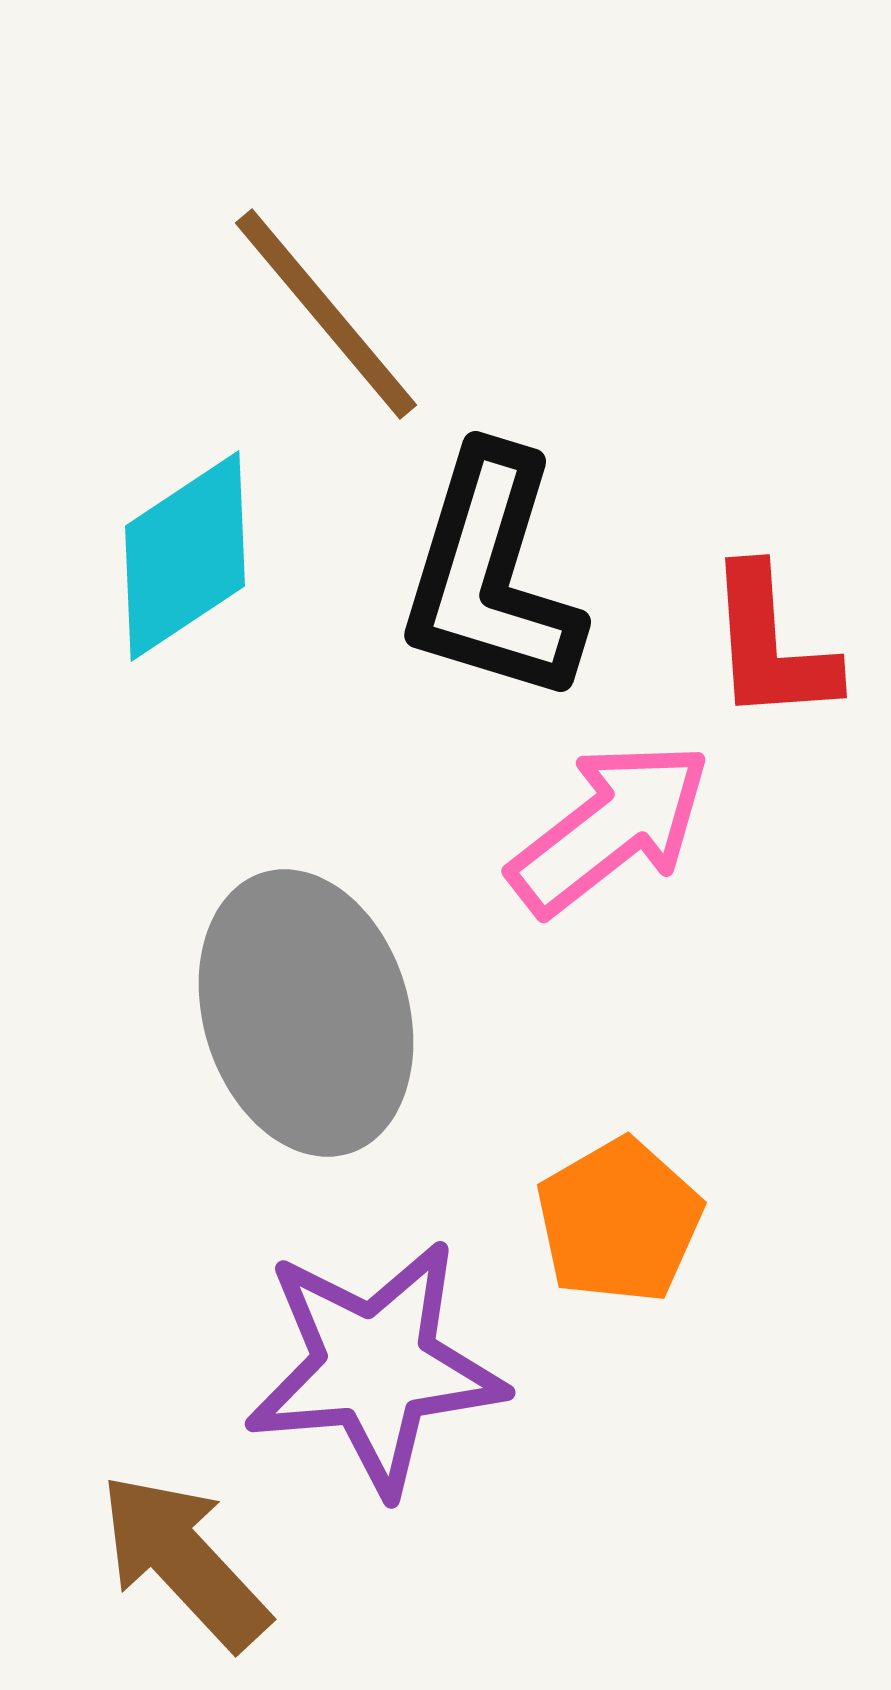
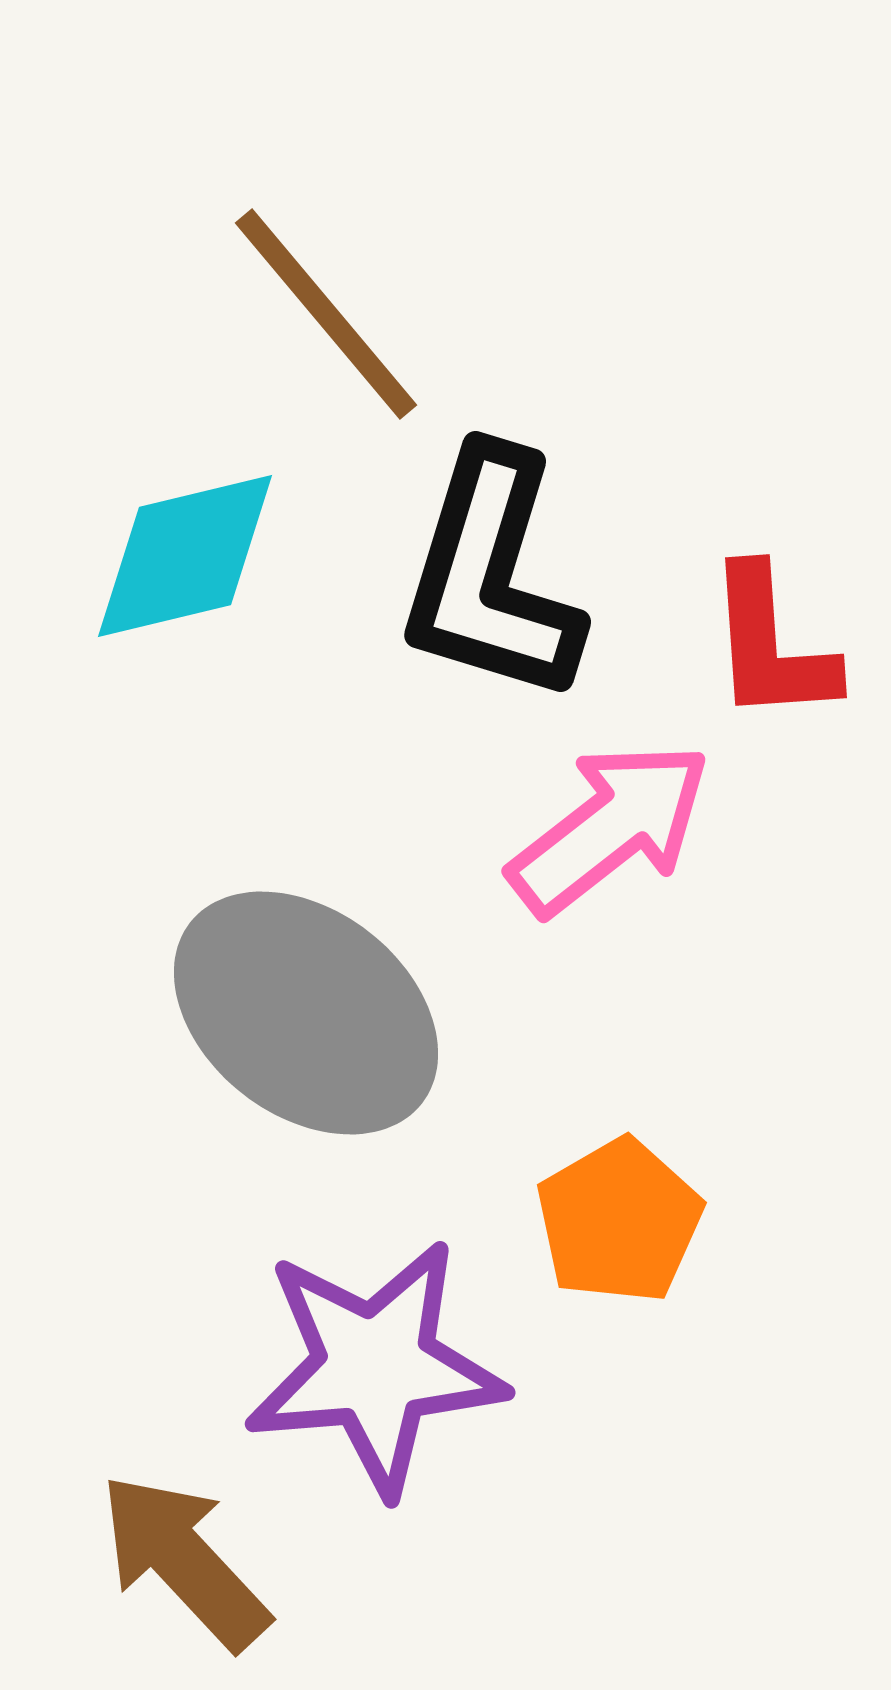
cyan diamond: rotated 20 degrees clockwise
gray ellipse: rotated 35 degrees counterclockwise
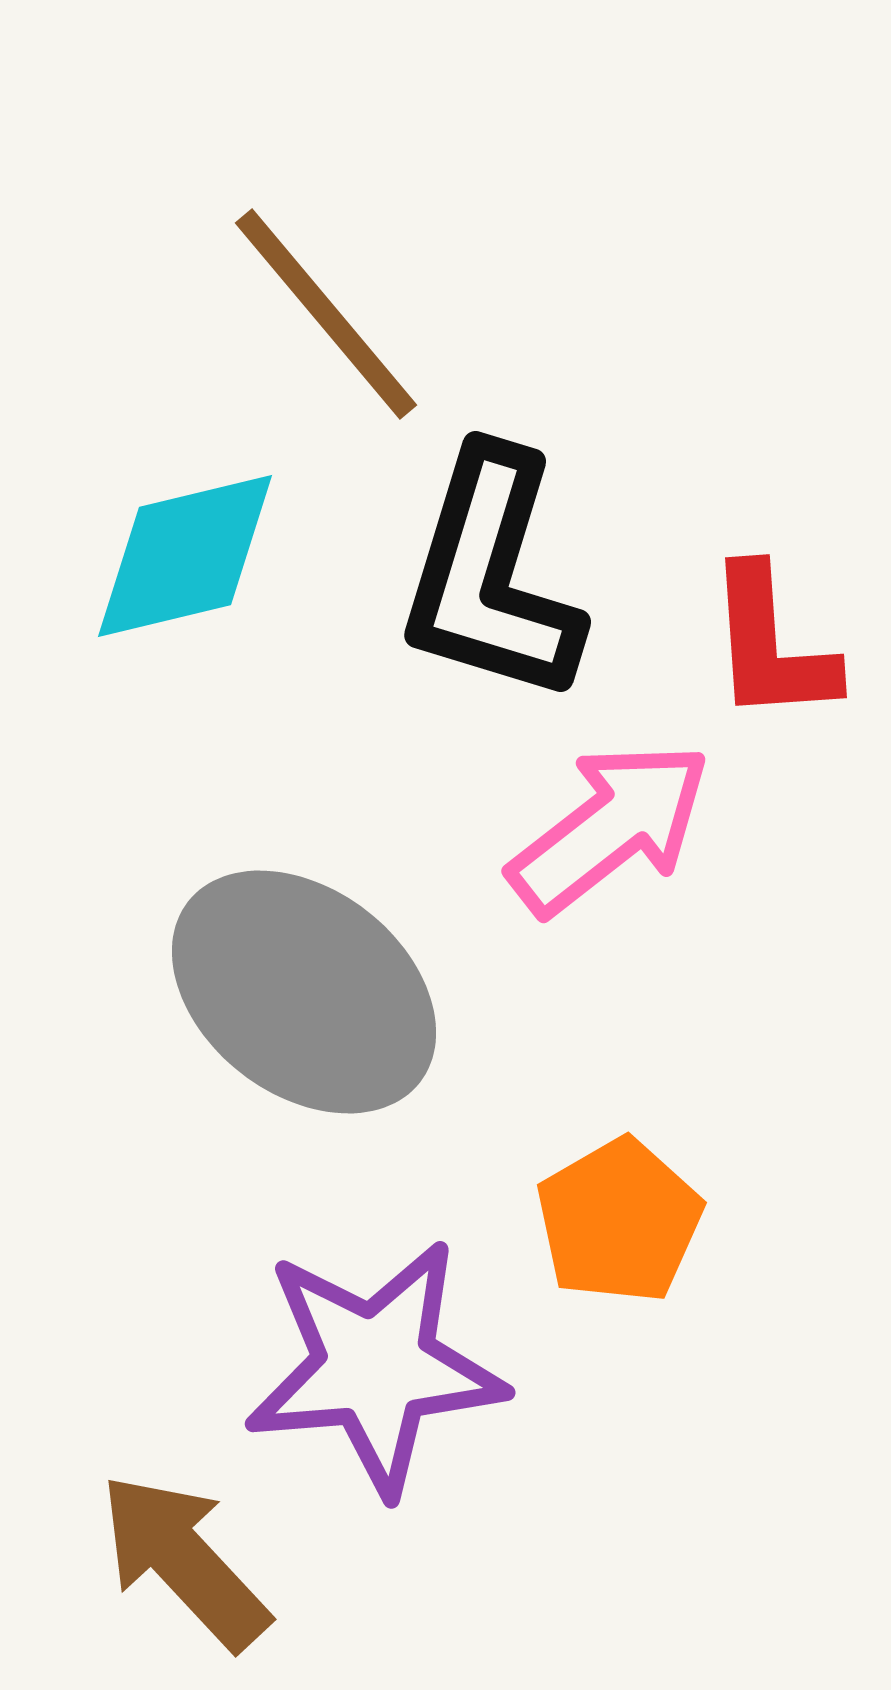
gray ellipse: moved 2 px left, 21 px up
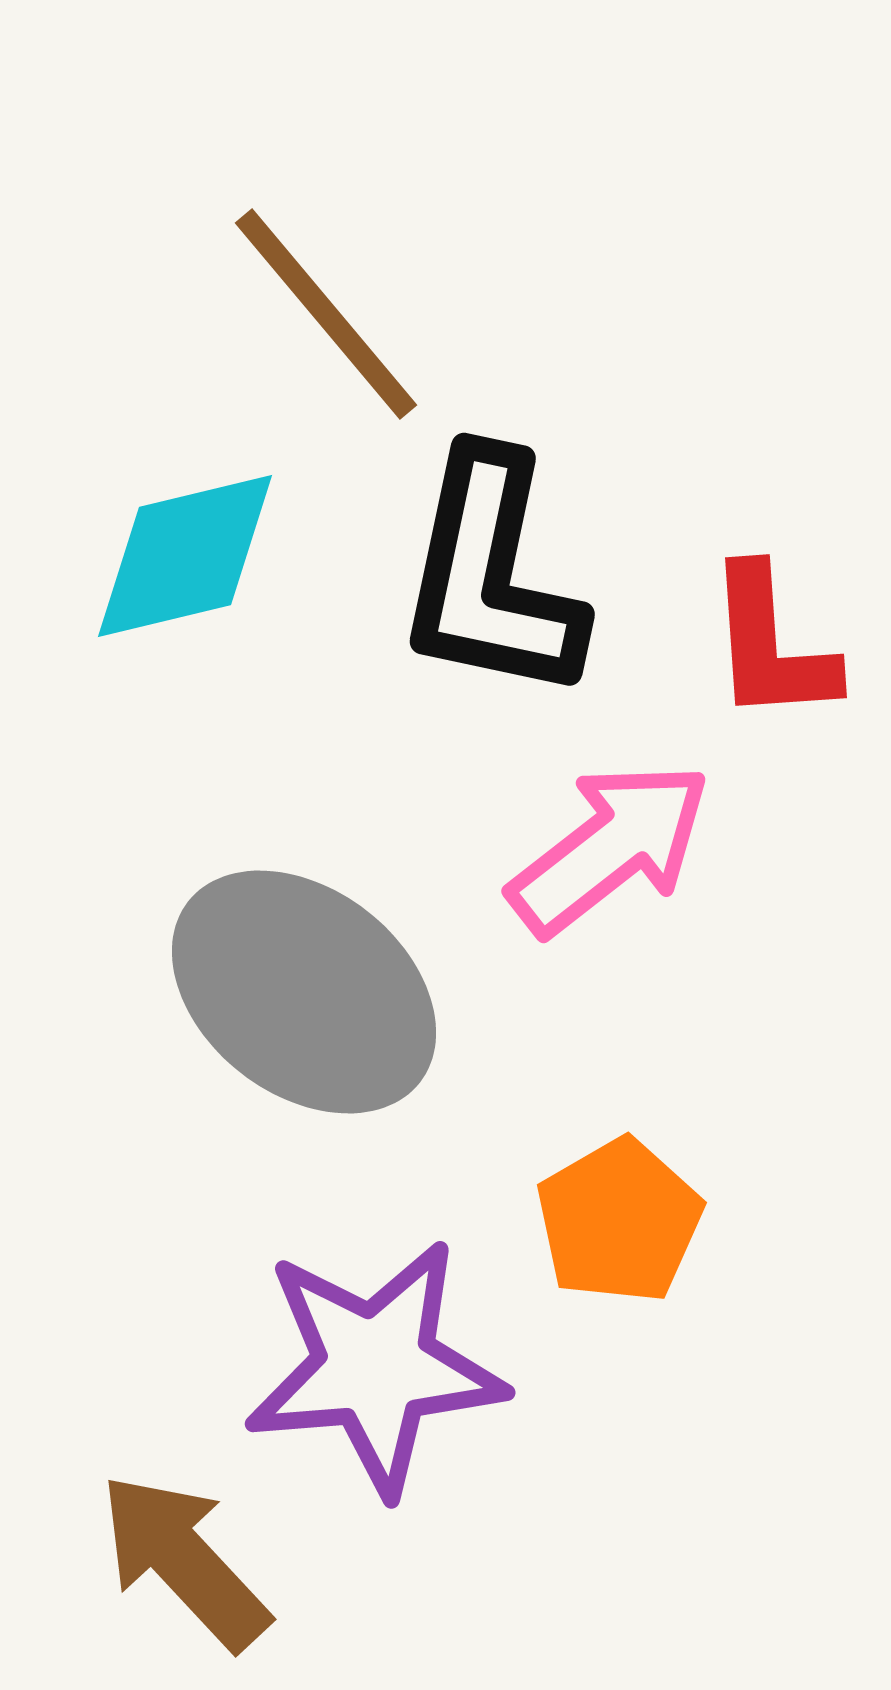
black L-shape: rotated 5 degrees counterclockwise
pink arrow: moved 20 px down
